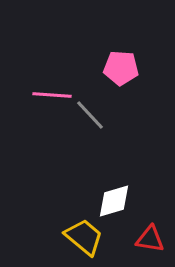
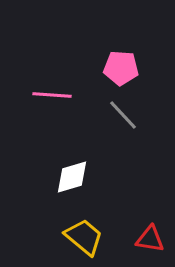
gray line: moved 33 px right
white diamond: moved 42 px left, 24 px up
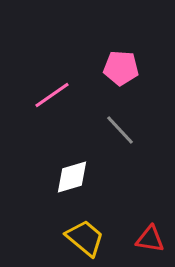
pink line: rotated 39 degrees counterclockwise
gray line: moved 3 px left, 15 px down
yellow trapezoid: moved 1 px right, 1 px down
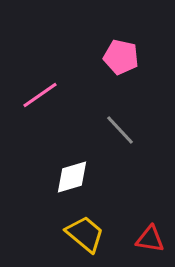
pink pentagon: moved 11 px up; rotated 8 degrees clockwise
pink line: moved 12 px left
yellow trapezoid: moved 4 px up
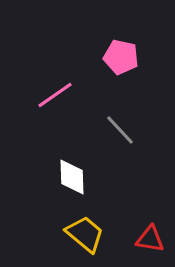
pink line: moved 15 px right
white diamond: rotated 75 degrees counterclockwise
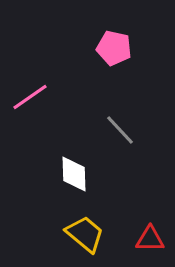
pink pentagon: moved 7 px left, 9 px up
pink line: moved 25 px left, 2 px down
white diamond: moved 2 px right, 3 px up
red triangle: rotated 8 degrees counterclockwise
